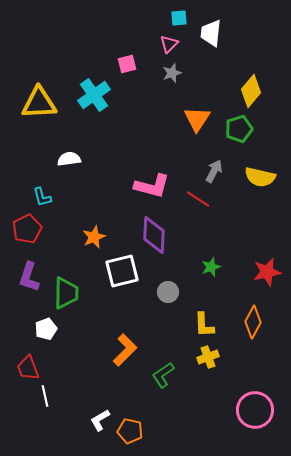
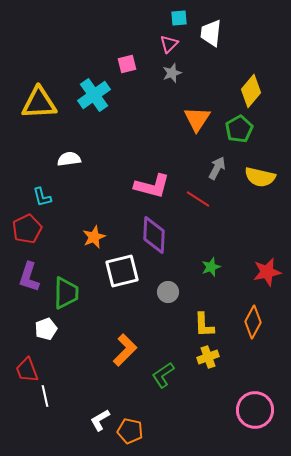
green pentagon: rotated 12 degrees counterclockwise
gray arrow: moved 3 px right, 3 px up
red trapezoid: moved 1 px left, 2 px down
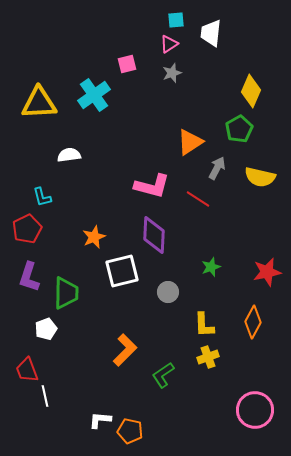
cyan square: moved 3 px left, 2 px down
pink triangle: rotated 12 degrees clockwise
yellow diamond: rotated 16 degrees counterclockwise
orange triangle: moved 7 px left, 23 px down; rotated 24 degrees clockwise
white semicircle: moved 4 px up
white L-shape: rotated 35 degrees clockwise
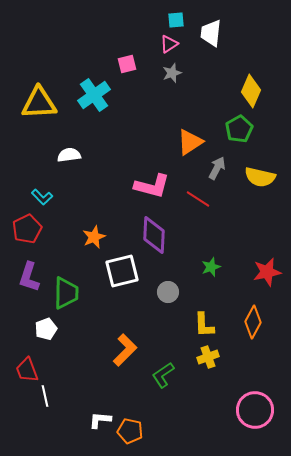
cyan L-shape: rotated 30 degrees counterclockwise
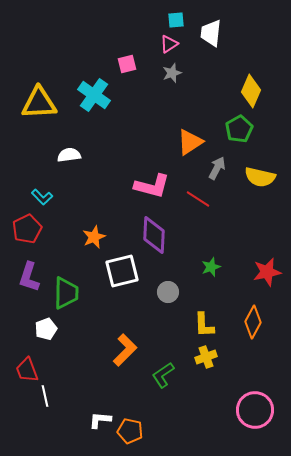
cyan cross: rotated 20 degrees counterclockwise
yellow cross: moved 2 px left
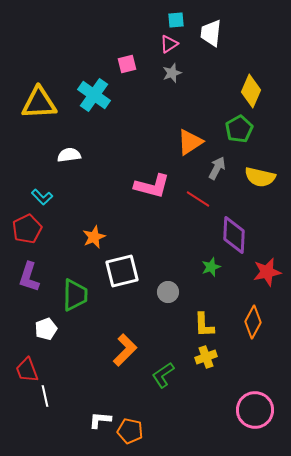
purple diamond: moved 80 px right
green trapezoid: moved 9 px right, 2 px down
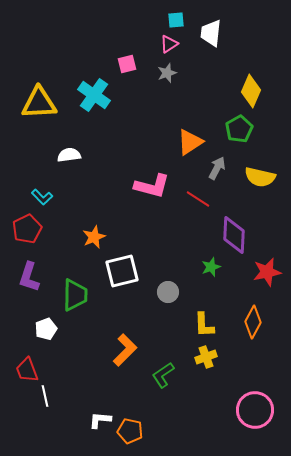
gray star: moved 5 px left
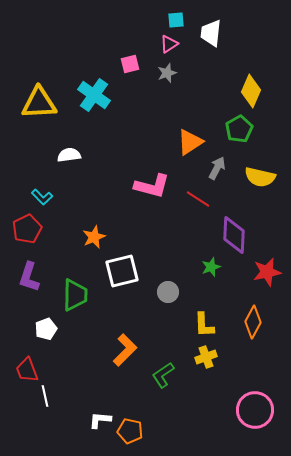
pink square: moved 3 px right
